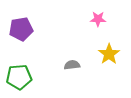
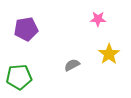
purple pentagon: moved 5 px right
gray semicircle: rotated 21 degrees counterclockwise
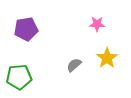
pink star: moved 1 px left, 5 px down
yellow star: moved 2 px left, 4 px down
gray semicircle: moved 2 px right; rotated 14 degrees counterclockwise
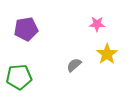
yellow star: moved 4 px up
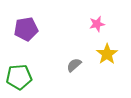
pink star: rotated 14 degrees counterclockwise
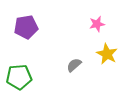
purple pentagon: moved 2 px up
yellow star: rotated 10 degrees counterclockwise
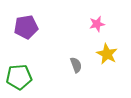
gray semicircle: moved 2 px right; rotated 112 degrees clockwise
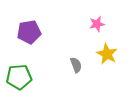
purple pentagon: moved 3 px right, 5 px down
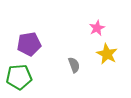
pink star: moved 4 px down; rotated 14 degrees counterclockwise
purple pentagon: moved 12 px down
gray semicircle: moved 2 px left
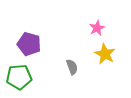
purple pentagon: rotated 25 degrees clockwise
yellow star: moved 2 px left
gray semicircle: moved 2 px left, 2 px down
